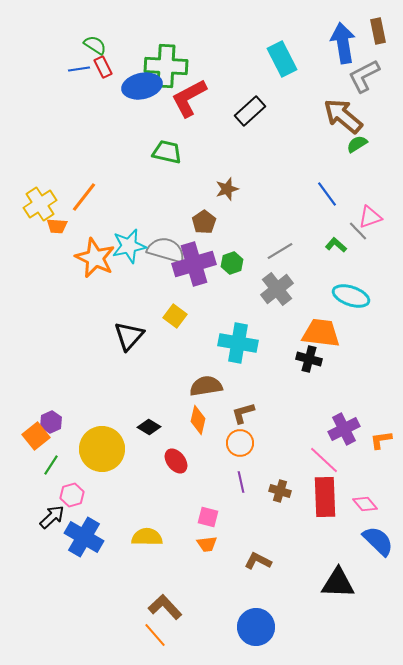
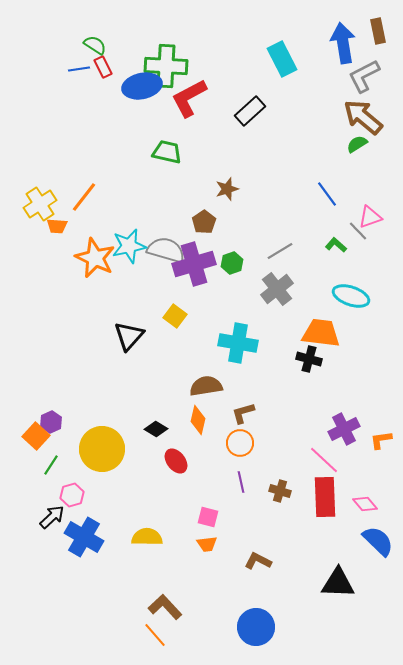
brown arrow at (343, 116): moved 20 px right, 1 px down
black diamond at (149, 427): moved 7 px right, 2 px down
orange square at (36, 436): rotated 8 degrees counterclockwise
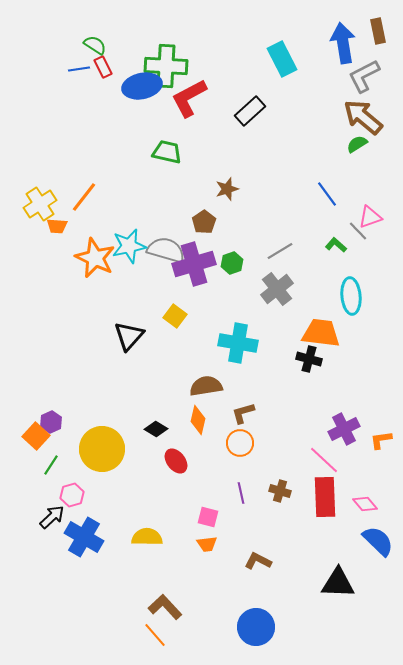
cyan ellipse at (351, 296): rotated 66 degrees clockwise
purple line at (241, 482): moved 11 px down
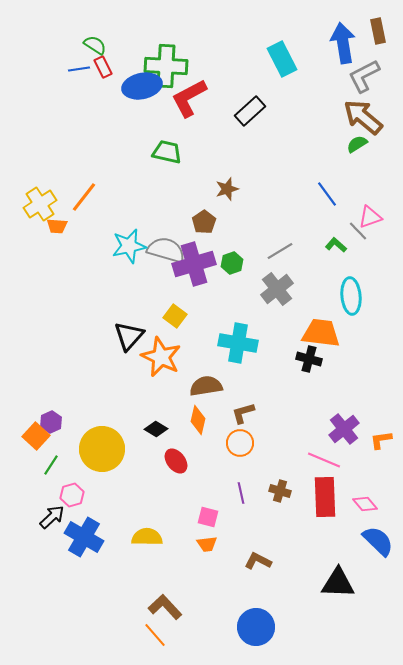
orange star at (95, 258): moved 66 px right, 99 px down
purple cross at (344, 429): rotated 12 degrees counterclockwise
pink line at (324, 460): rotated 20 degrees counterclockwise
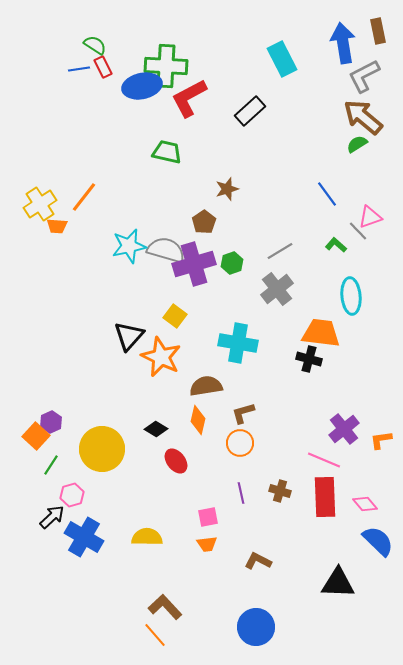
pink square at (208, 517): rotated 25 degrees counterclockwise
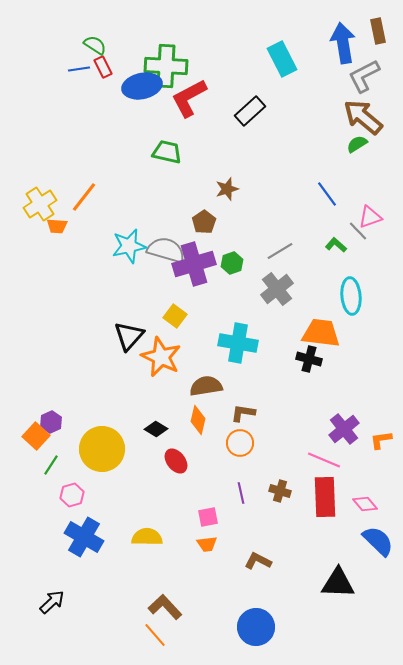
brown L-shape at (243, 413): rotated 25 degrees clockwise
black arrow at (52, 517): moved 85 px down
